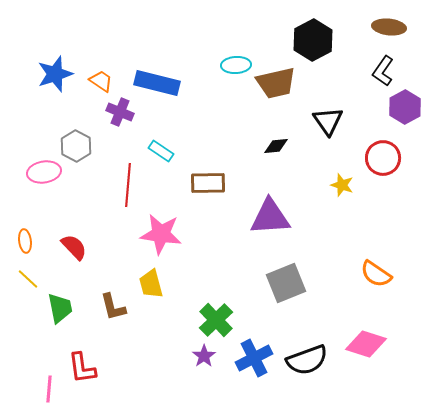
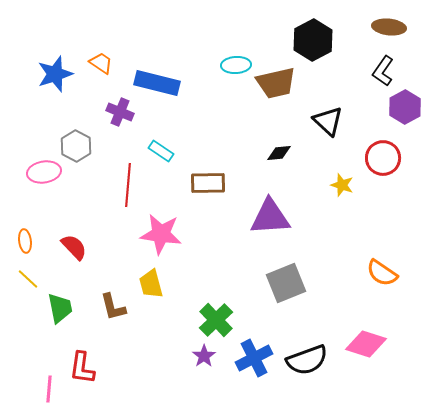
orange trapezoid: moved 18 px up
black triangle: rotated 12 degrees counterclockwise
black diamond: moved 3 px right, 7 px down
orange semicircle: moved 6 px right, 1 px up
red L-shape: rotated 16 degrees clockwise
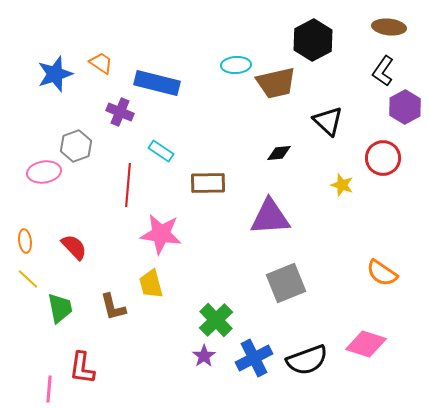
gray hexagon: rotated 12 degrees clockwise
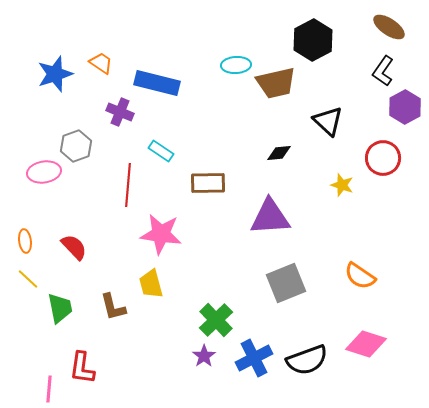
brown ellipse: rotated 28 degrees clockwise
orange semicircle: moved 22 px left, 3 px down
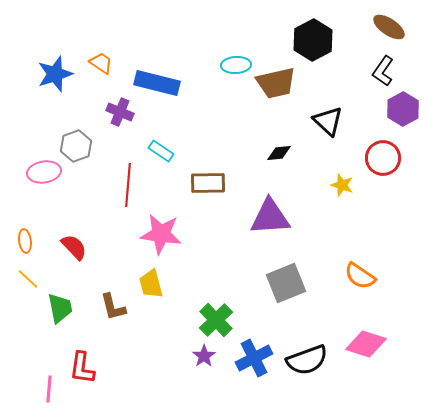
purple hexagon: moved 2 px left, 2 px down
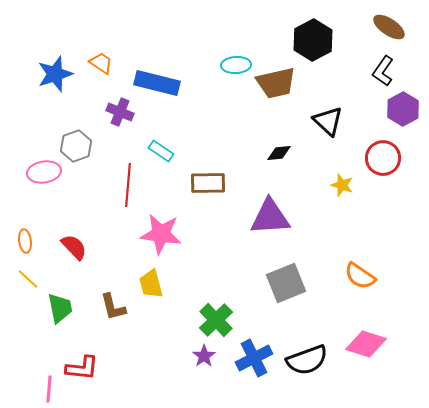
red L-shape: rotated 92 degrees counterclockwise
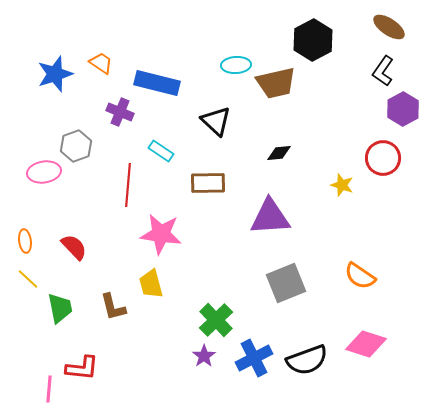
black triangle: moved 112 px left
